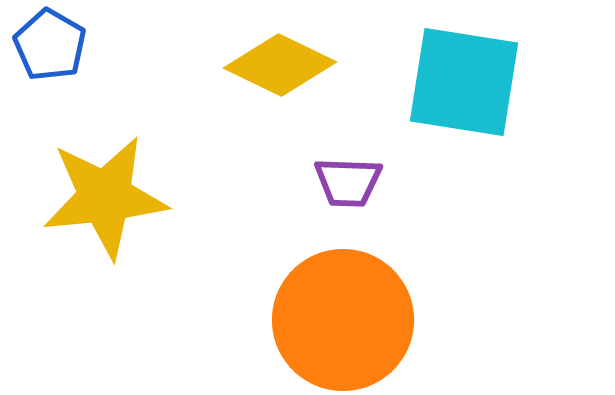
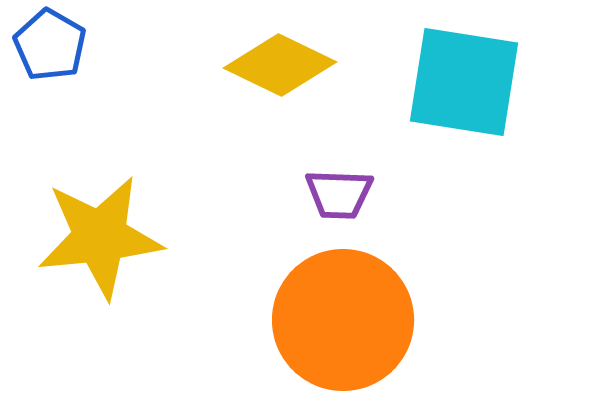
purple trapezoid: moved 9 px left, 12 px down
yellow star: moved 5 px left, 40 px down
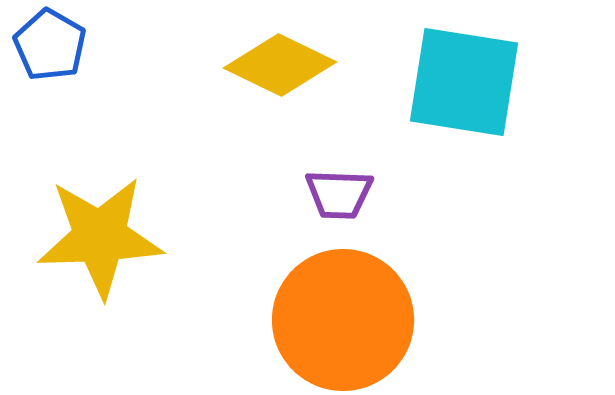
yellow star: rotated 4 degrees clockwise
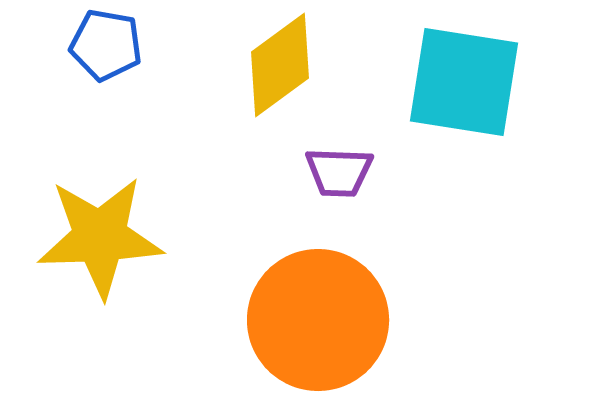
blue pentagon: moved 56 px right; rotated 20 degrees counterclockwise
yellow diamond: rotated 62 degrees counterclockwise
purple trapezoid: moved 22 px up
orange circle: moved 25 px left
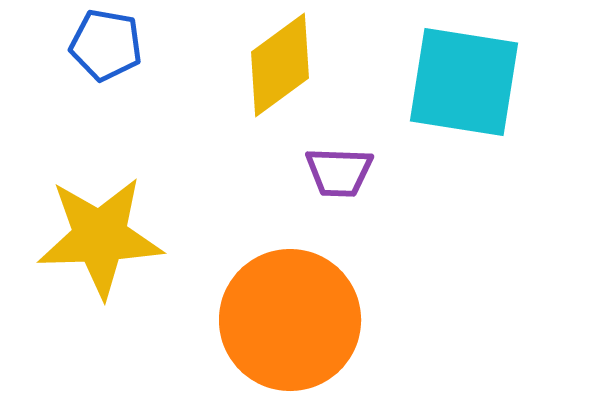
orange circle: moved 28 px left
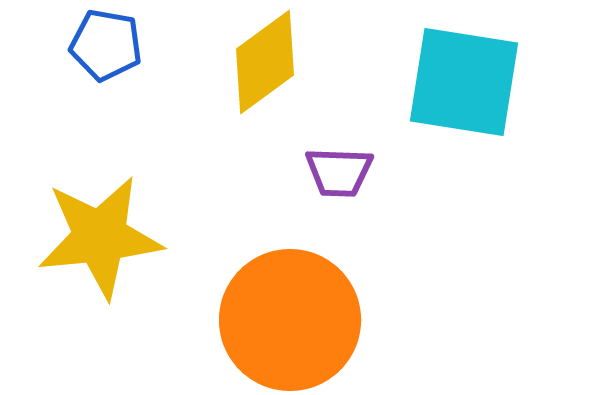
yellow diamond: moved 15 px left, 3 px up
yellow star: rotated 4 degrees counterclockwise
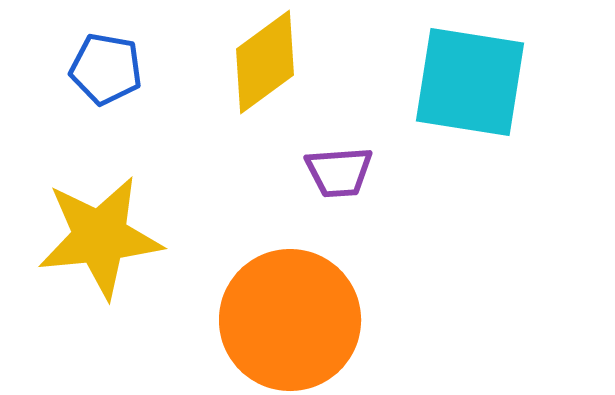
blue pentagon: moved 24 px down
cyan square: moved 6 px right
purple trapezoid: rotated 6 degrees counterclockwise
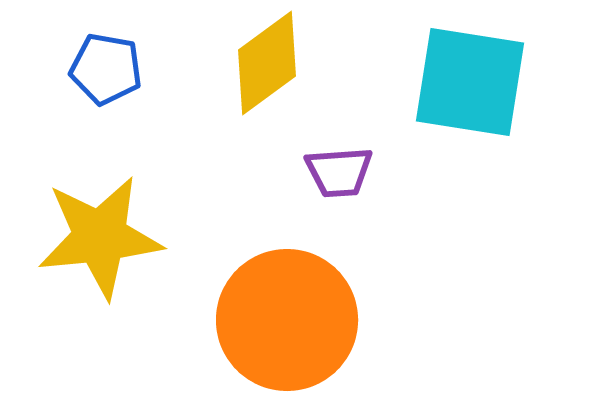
yellow diamond: moved 2 px right, 1 px down
orange circle: moved 3 px left
